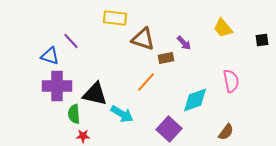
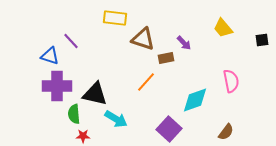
cyan arrow: moved 6 px left, 5 px down
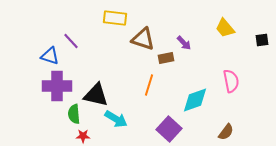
yellow trapezoid: moved 2 px right
orange line: moved 3 px right, 3 px down; rotated 25 degrees counterclockwise
black triangle: moved 1 px right, 1 px down
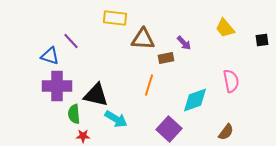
brown triangle: rotated 15 degrees counterclockwise
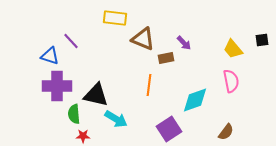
yellow trapezoid: moved 8 px right, 21 px down
brown triangle: rotated 20 degrees clockwise
orange line: rotated 10 degrees counterclockwise
purple square: rotated 15 degrees clockwise
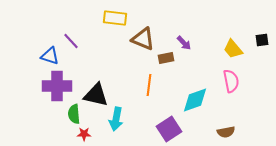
cyan arrow: rotated 70 degrees clockwise
brown semicircle: rotated 42 degrees clockwise
red star: moved 1 px right, 2 px up
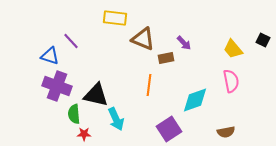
black square: moved 1 px right; rotated 32 degrees clockwise
purple cross: rotated 20 degrees clockwise
cyan arrow: rotated 35 degrees counterclockwise
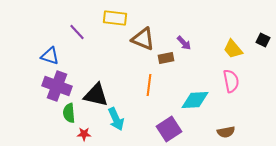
purple line: moved 6 px right, 9 px up
cyan diamond: rotated 16 degrees clockwise
green semicircle: moved 5 px left, 1 px up
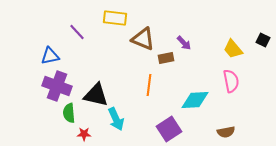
blue triangle: rotated 30 degrees counterclockwise
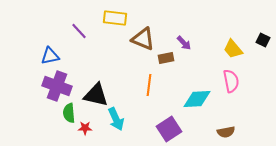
purple line: moved 2 px right, 1 px up
cyan diamond: moved 2 px right, 1 px up
red star: moved 1 px right, 6 px up
